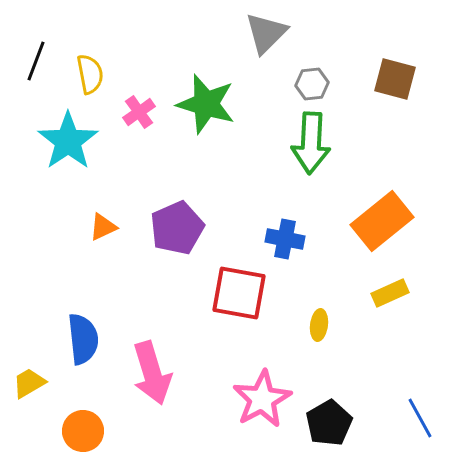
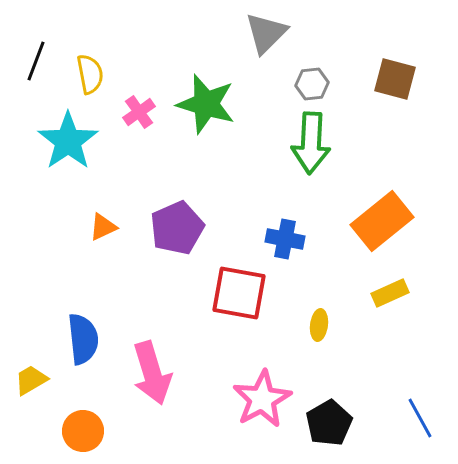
yellow trapezoid: moved 2 px right, 3 px up
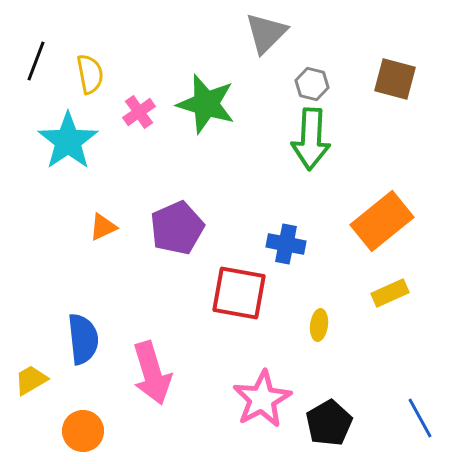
gray hexagon: rotated 20 degrees clockwise
green arrow: moved 4 px up
blue cross: moved 1 px right, 5 px down
